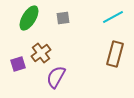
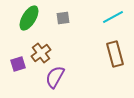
brown rectangle: rotated 30 degrees counterclockwise
purple semicircle: moved 1 px left
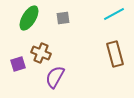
cyan line: moved 1 px right, 3 px up
brown cross: rotated 30 degrees counterclockwise
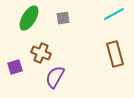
purple square: moved 3 px left, 3 px down
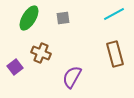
purple square: rotated 21 degrees counterclockwise
purple semicircle: moved 17 px right
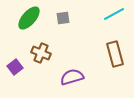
green ellipse: rotated 10 degrees clockwise
purple semicircle: rotated 45 degrees clockwise
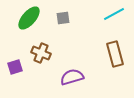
purple square: rotated 21 degrees clockwise
